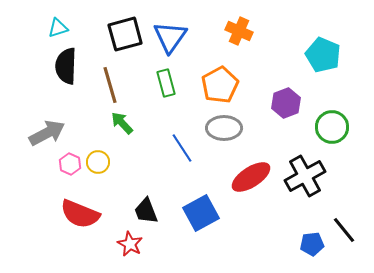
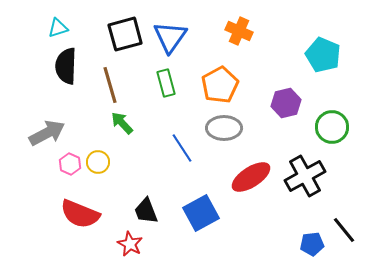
purple hexagon: rotated 8 degrees clockwise
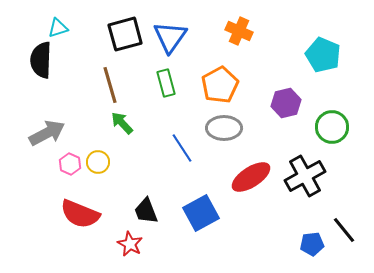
black semicircle: moved 25 px left, 6 px up
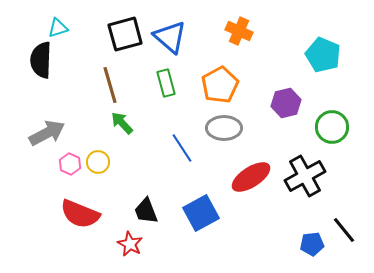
blue triangle: rotated 24 degrees counterclockwise
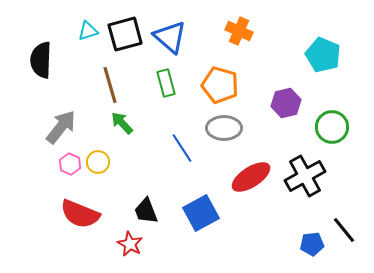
cyan triangle: moved 30 px right, 3 px down
orange pentagon: rotated 27 degrees counterclockwise
gray arrow: moved 14 px right, 6 px up; rotated 24 degrees counterclockwise
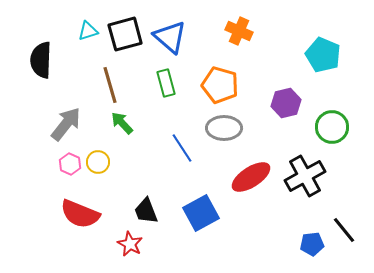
gray arrow: moved 5 px right, 3 px up
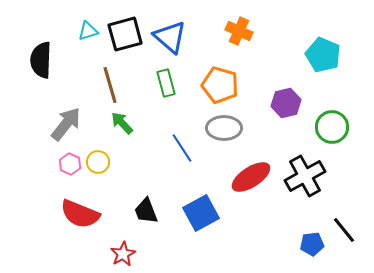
red star: moved 7 px left, 10 px down; rotated 15 degrees clockwise
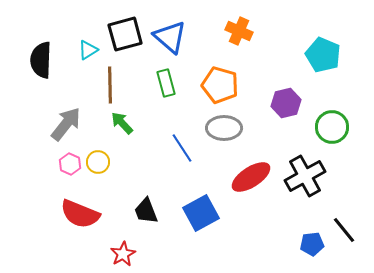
cyan triangle: moved 19 px down; rotated 15 degrees counterclockwise
brown line: rotated 15 degrees clockwise
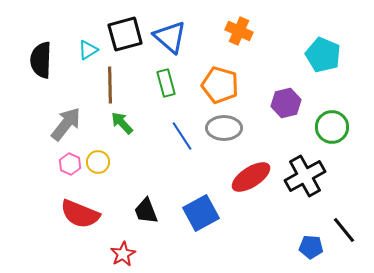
blue line: moved 12 px up
blue pentagon: moved 1 px left, 3 px down; rotated 10 degrees clockwise
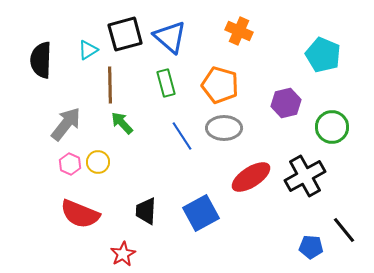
black trapezoid: rotated 24 degrees clockwise
